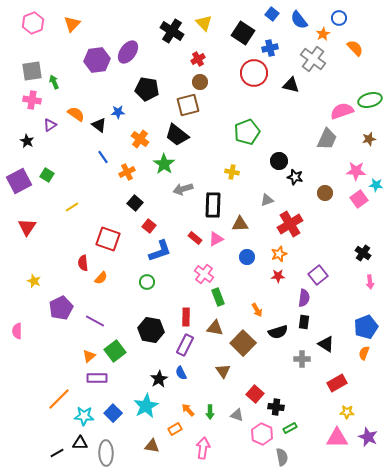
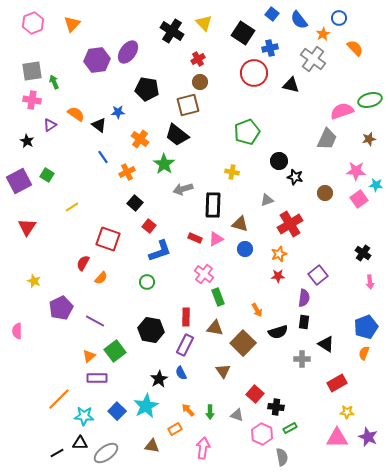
brown triangle at (240, 224): rotated 18 degrees clockwise
red rectangle at (195, 238): rotated 16 degrees counterclockwise
blue circle at (247, 257): moved 2 px left, 8 px up
red semicircle at (83, 263): rotated 35 degrees clockwise
blue square at (113, 413): moved 4 px right, 2 px up
gray ellipse at (106, 453): rotated 55 degrees clockwise
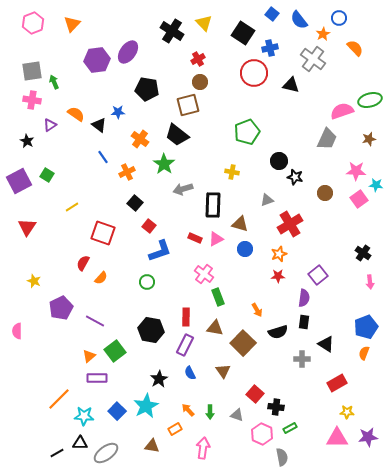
red square at (108, 239): moved 5 px left, 6 px up
blue semicircle at (181, 373): moved 9 px right
purple star at (368, 437): rotated 30 degrees counterclockwise
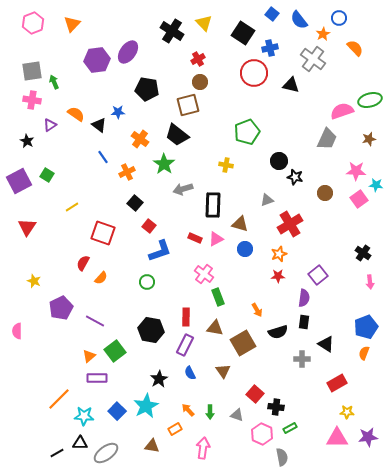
yellow cross at (232, 172): moved 6 px left, 7 px up
brown square at (243, 343): rotated 15 degrees clockwise
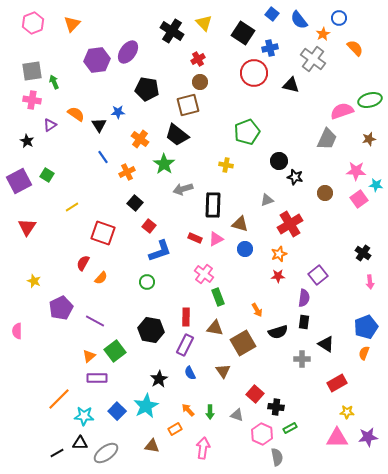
black triangle at (99, 125): rotated 21 degrees clockwise
gray semicircle at (282, 457): moved 5 px left
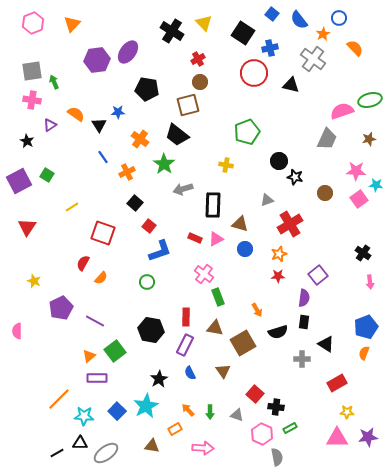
pink arrow at (203, 448): rotated 85 degrees clockwise
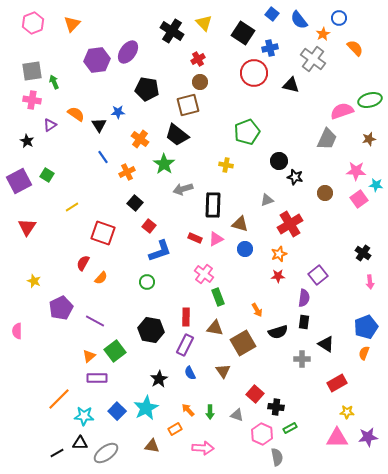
cyan star at (146, 406): moved 2 px down
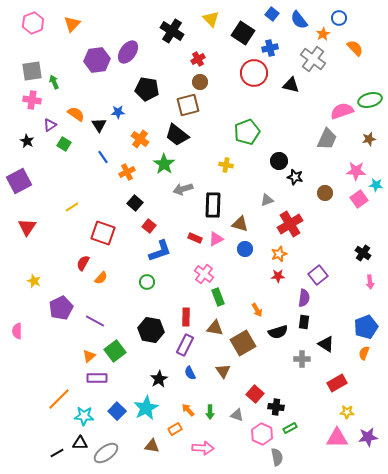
yellow triangle at (204, 23): moved 7 px right, 4 px up
green square at (47, 175): moved 17 px right, 31 px up
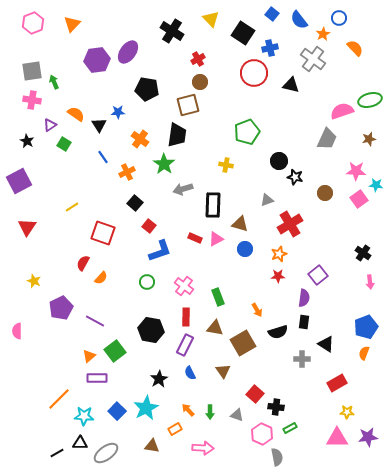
black trapezoid at (177, 135): rotated 120 degrees counterclockwise
pink cross at (204, 274): moved 20 px left, 12 px down
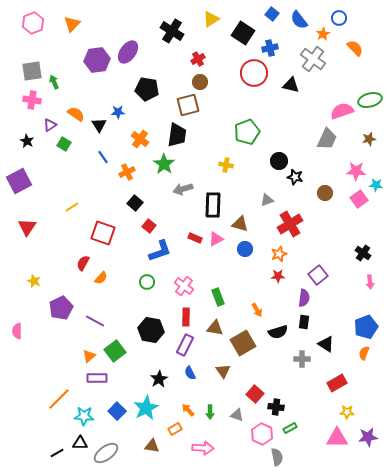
yellow triangle at (211, 19): rotated 42 degrees clockwise
